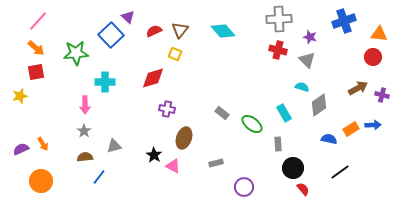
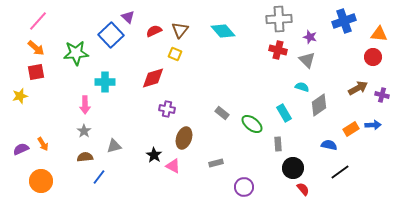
blue semicircle at (329, 139): moved 6 px down
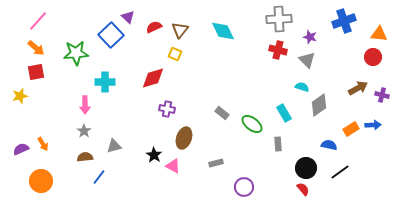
red semicircle at (154, 31): moved 4 px up
cyan diamond at (223, 31): rotated 15 degrees clockwise
black circle at (293, 168): moved 13 px right
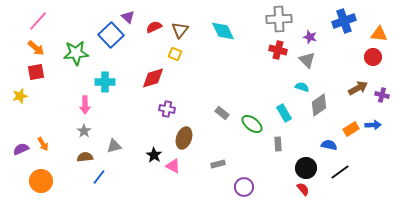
gray rectangle at (216, 163): moved 2 px right, 1 px down
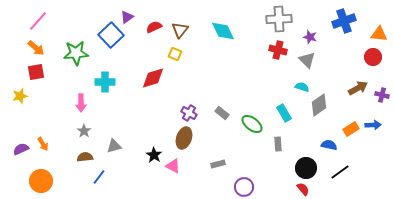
purple triangle at (128, 17): moved 1 px left; rotated 40 degrees clockwise
pink arrow at (85, 105): moved 4 px left, 2 px up
purple cross at (167, 109): moved 22 px right, 4 px down; rotated 21 degrees clockwise
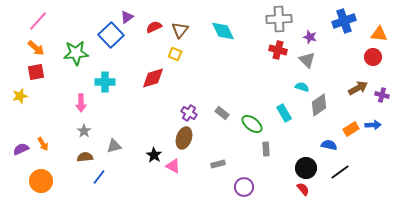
gray rectangle at (278, 144): moved 12 px left, 5 px down
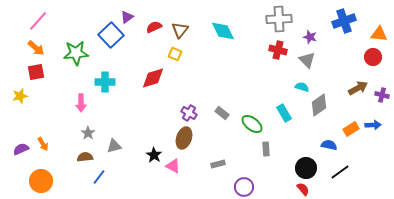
gray star at (84, 131): moved 4 px right, 2 px down
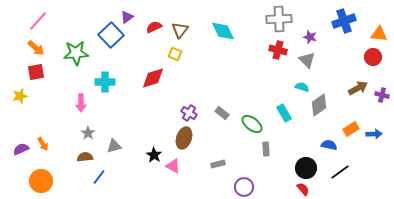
blue arrow at (373, 125): moved 1 px right, 9 px down
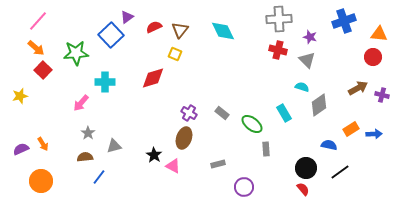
red square at (36, 72): moved 7 px right, 2 px up; rotated 36 degrees counterclockwise
pink arrow at (81, 103): rotated 42 degrees clockwise
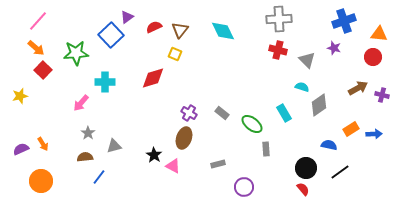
purple star at (310, 37): moved 24 px right, 11 px down
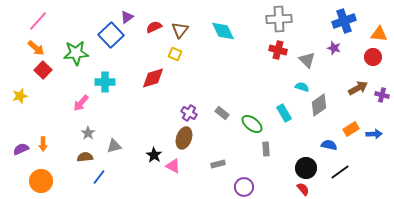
orange arrow at (43, 144): rotated 32 degrees clockwise
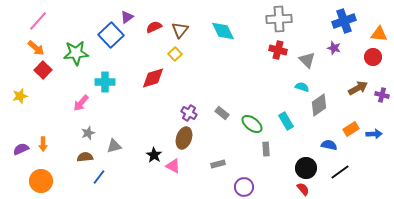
yellow square at (175, 54): rotated 24 degrees clockwise
cyan rectangle at (284, 113): moved 2 px right, 8 px down
gray star at (88, 133): rotated 16 degrees clockwise
